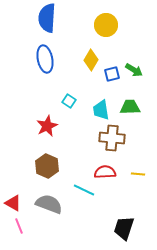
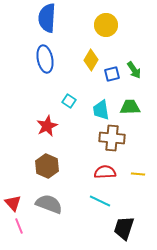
green arrow: rotated 24 degrees clockwise
cyan line: moved 16 px right, 11 px down
red triangle: rotated 18 degrees clockwise
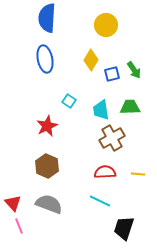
brown cross: rotated 35 degrees counterclockwise
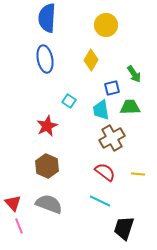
green arrow: moved 4 px down
blue square: moved 14 px down
red semicircle: rotated 40 degrees clockwise
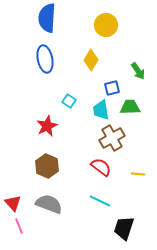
green arrow: moved 4 px right, 3 px up
red semicircle: moved 4 px left, 5 px up
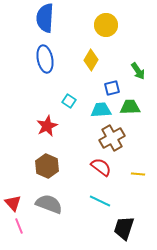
blue semicircle: moved 2 px left
cyan trapezoid: rotated 95 degrees clockwise
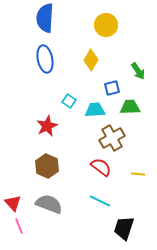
cyan trapezoid: moved 6 px left
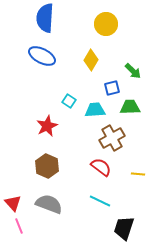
yellow circle: moved 1 px up
blue ellipse: moved 3 px left, 3 px up; rotated 52 degrees counterclockwise
green arrow: moved 5 px left; rotated 12 degrees counterclockwise
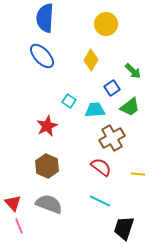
blue ellipse: rotated 20 degrees clockwise
blue square: rotated 21 degrees counterclockwise
green trapezoid: rotated 145 degrees clockwise
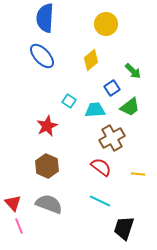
yellow diamond: rotated 20 degrees clockwise
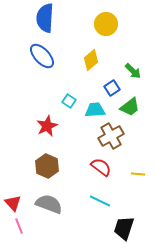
brown cross: moved 1 px left, 2 px up
